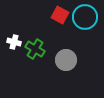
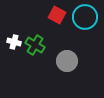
red square: moved 3 px left
green cross: moved 4 px up
gray circle: moved 1 px right, 1 px down
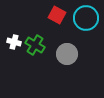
cyan circle: moved 1 px right, 1 px down
gray circle: moved 7 px up
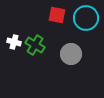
red square: rotated 18 degrees counterclockwise
gray circle: moved 4 px right
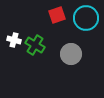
red square: rotated 30 degrees counterclockwise
white cross: moved 2 px up
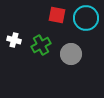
red square: rotated 30 degrees clockwise
green cross: moved 6 px right; rotated 30 degrees clockwise
